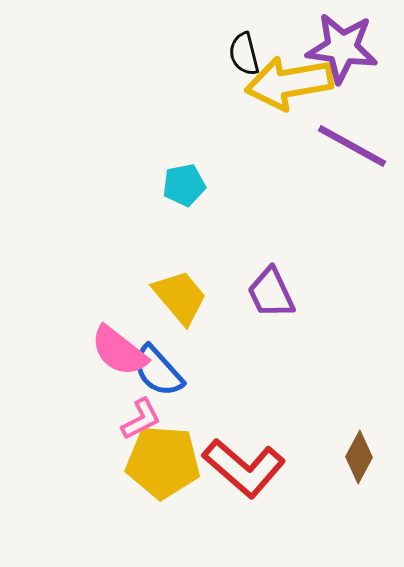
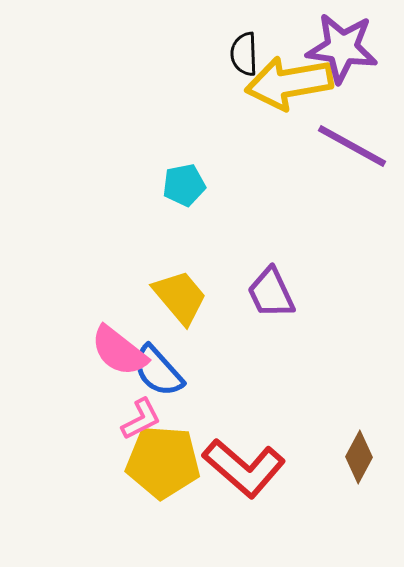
black semicircle: rotated 12 degrees clockwise
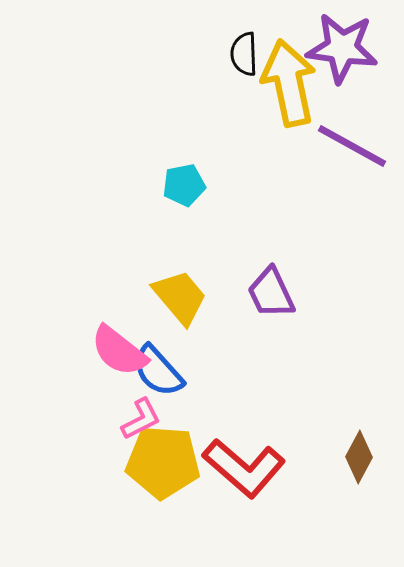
yellow arrow: rotated 88 degrees clockwise
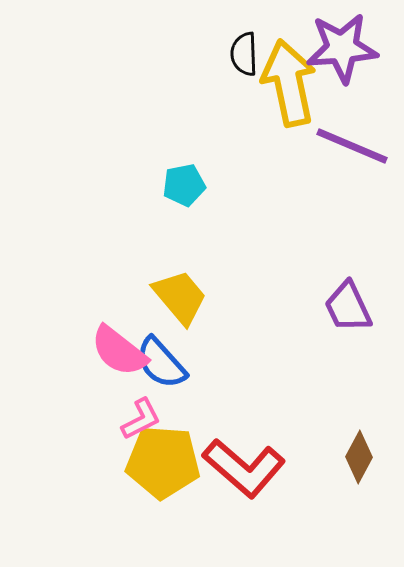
purple star: rotated 12 degrees counterclockwise
purple line: rotated 6 degrees counterclockwise
purple trapezoid: moved 77 px right, 14 px down
blue semicircle: moved 3 px right, 8 px up
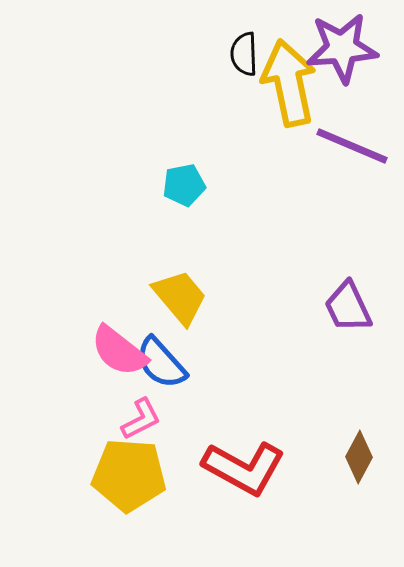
yellow pentagon: moved 34 px left, 13 px down
red L-shape: rotated 12 degrees counterclockwise
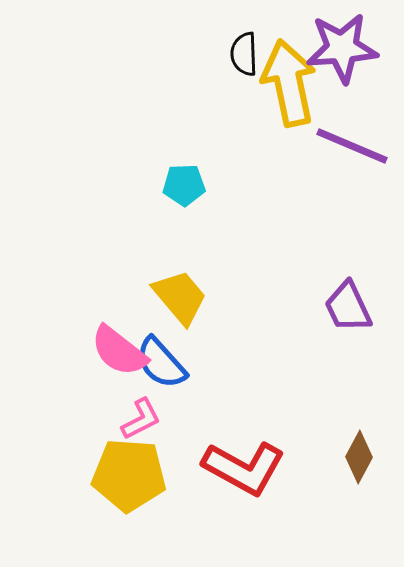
cyan pentagon: rotated 9 degrees clockwise
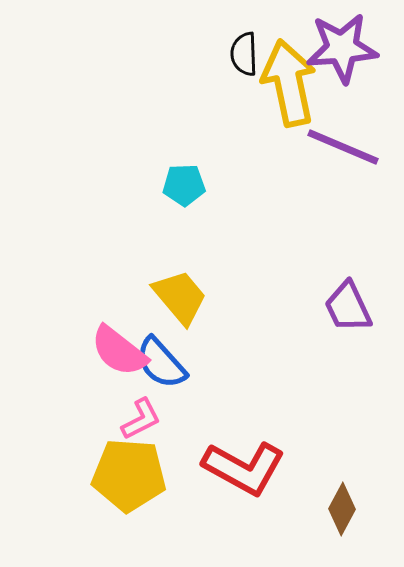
purple line: moved 9 px left, 1 px down
brown diamond: moved 17 px left, 52 px down
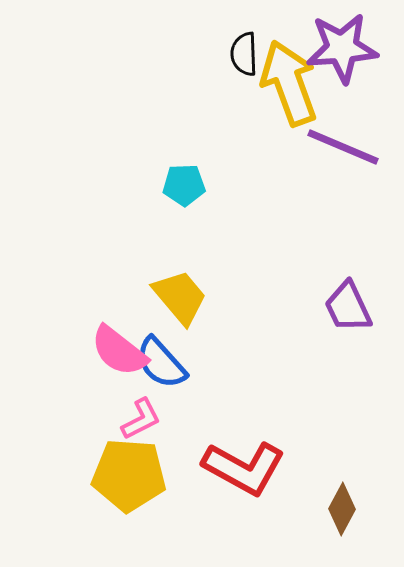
yellow arrow: rotated 8 degrees counterclockwise
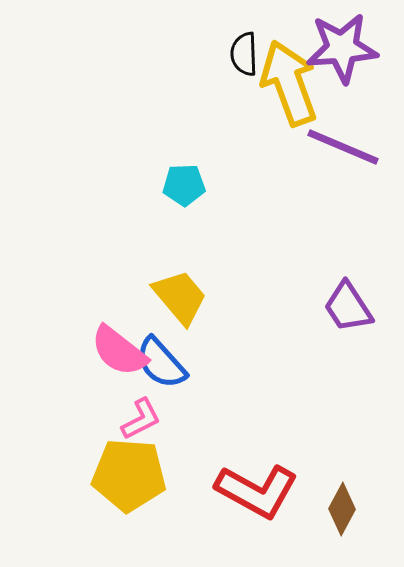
purple trapezoid: rotated 8 degrees counterclockwise
red L-shape: moved 13 px right, 23 px down
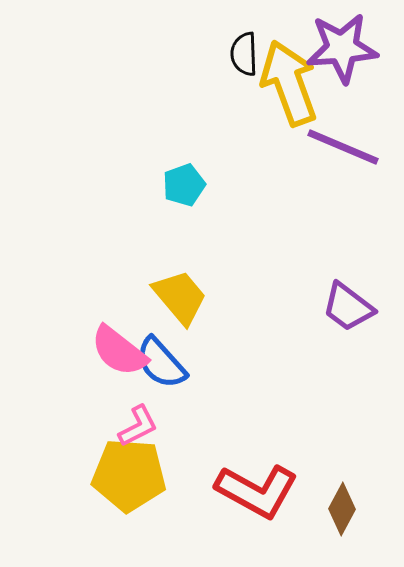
cyan pentagon: rotated 18 degrees counterclockwise
purple trapezoid: rotated 20 degrees counterclockwise
pink L-shape: moved 3 px left, 7 px down
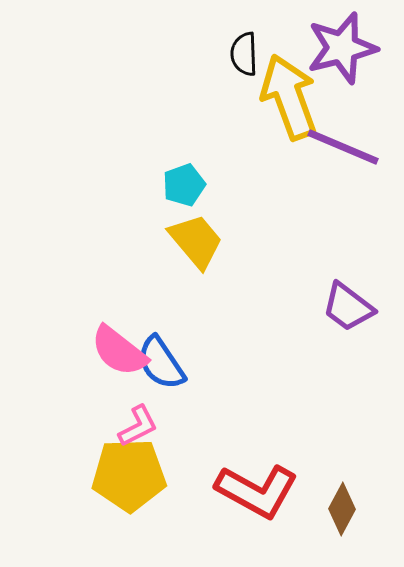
purple star: rotated 10 degrees counterclockwise
yellow arrow: moved 14 px down
yellow trapezoid: moved 16 px right, 56 px up
blue semicircle: rotated 8 degrees clockwise
yellow pentagon: rotated 6 degrees counterclockwise
